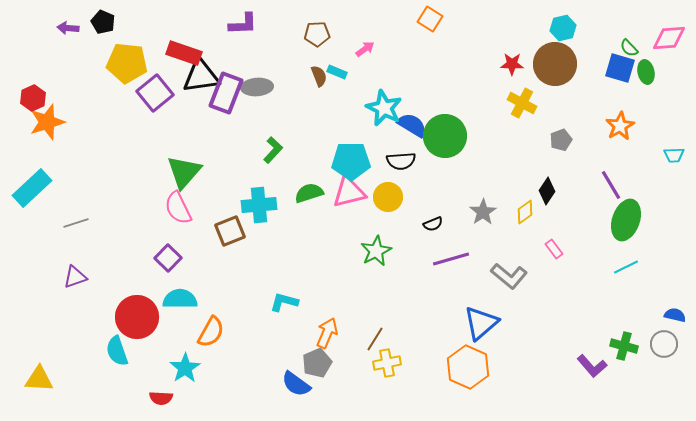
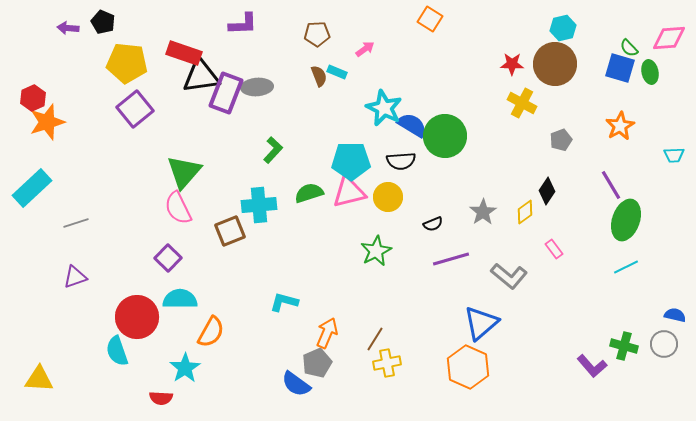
green ellipse at (646, 72): moved 4 px right
purple square at (155, 93): moved 20 px left, 16 px down
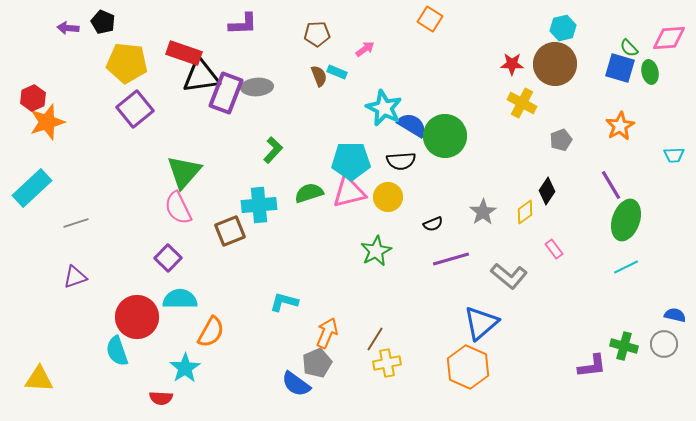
purple L-shape at (592, 366): rotated 56 degrees counterclockwise
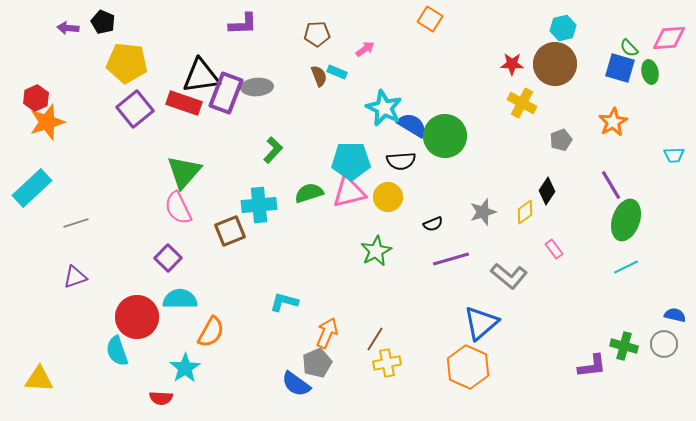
red rectangle at (184, 53): moved 50 px down
red hexagon at (33, 98): moved 3 px right
orange star at (620, 126): moved 7 px left, 4 px up
gray star at (483, 212): rotated 16 degrees clockwise
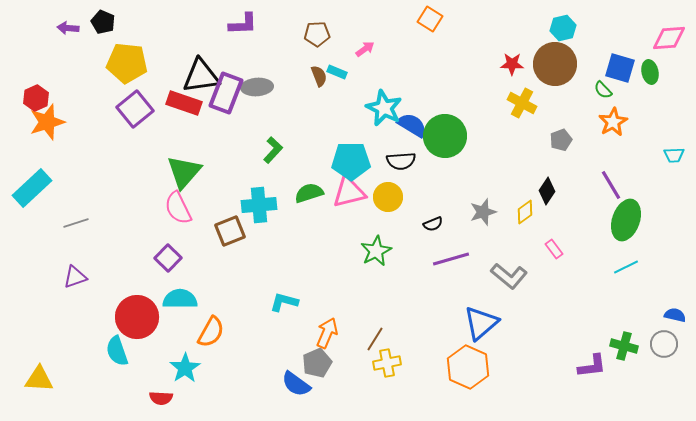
green semicircle at (629, 48): moved 26 px left, 42 px down
